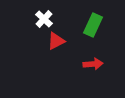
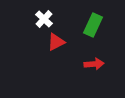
red triangle: moved 1 px down
red arrow: moved 1 px right
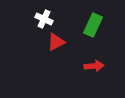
white cross: rotated 18 degrees counterclockwise
red arrow: moved 2 px down
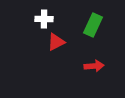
white cross: rotated 24 degrees counterclockwise
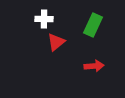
red triangle: rotated 12 degrees counterclockwise
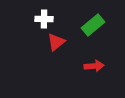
green rectangle: rotated 25 degrees clockwise
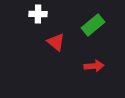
white cross: moved 6 px left, 5 px up
red triangle: rotated 42 degrees counterclockwise
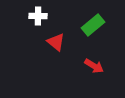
white cross: moved 2 px down
red arrow: rotated 36 degrees clockwise
